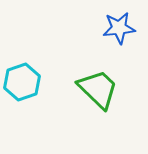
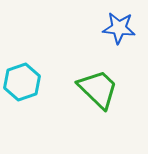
blue star: rotated 12 degrees clockwise
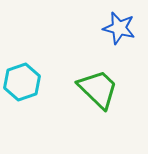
blue star: rotated 8 degrees clockwise
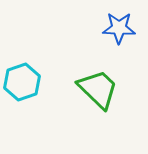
blue star: rotated 12 degrees counterclockwise
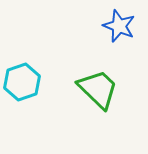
blue star: moved 2 px up; rotated 20 degrees clockwise
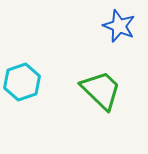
green trapezoid: moved 3 px right, 1 px down
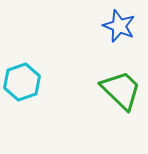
green trapezoid: moved 20 px right
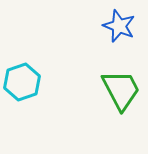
green trapezoid: rotated 18 degrees clockwise
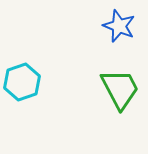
green trapezoid: moved 1 px left, 1 px up
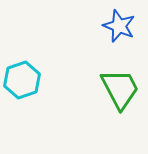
cyan hexagon: moved 2 px up
